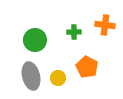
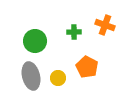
orange cross: rotated 12 degrees clockwise
green circle: moved 1 px down
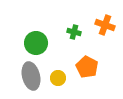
green cross: rotated 16 degrees clockwise
green circle: moved 1 px right, 2 px down
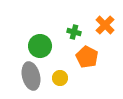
orange cross: rotated 24 degrees clockwise
green circle: moved 4 px right, 3 px down
orange pentagon: moved 10 px up
yellow circle: moved 2 px right
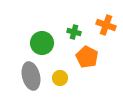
orange cross: moved 1 px right; rotated 24 degrees counterclockwise
green circle: moved 2 px right, 3 px up
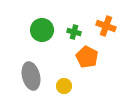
orange cross: moved 1 px down
green circle: moved 13 px up
yellow circle: moved 4 px right, 8 px down
